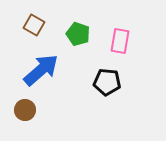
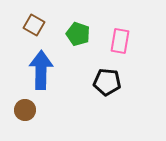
blue arrow: rotated 48 degrees counterclockwise
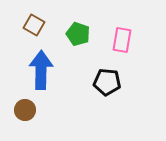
pink rectangle: moved 2 px right, 1 px up
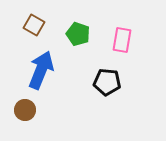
blue arrow: rotated 21 degrees clockwise
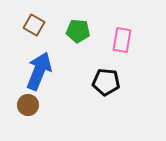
green pentagon: moved 3 px up; rotated 15 degrees counterclockwise
blue arrow: moved 2 px left, 1 px down
black pentagon: moved 1 px left
brown circle: moved 3 px right, 5 px up
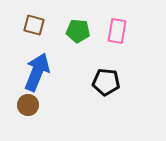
brown square: rotated 15 degrees counterclockwise
pink rectangle: moved 5 px left, 9 px up
blue arrow: moved 2 px left, 1 px down
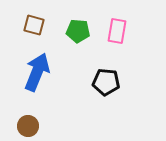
brown circle: moved 21 px down
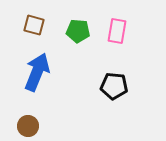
black pentagon: moved 8 px right, 4 px down
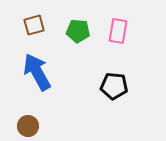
brown square: rotated 30 degrees counterclockwise
pink rectangle: moved 1 px right
blue arrow: rotated 51 degrees counterclockwise
